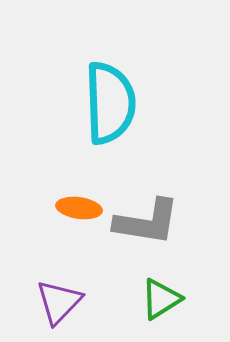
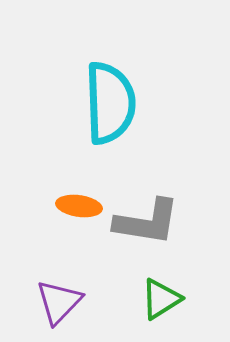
orange ellipse: moved 2 px up
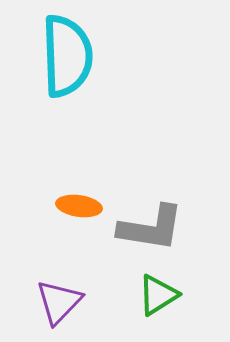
cyan semicircle: moved 43 px left, 47 px up
gray L-shape: moved 4 px right, 6 px down
green triangle: moved 3 px left, 4 px up
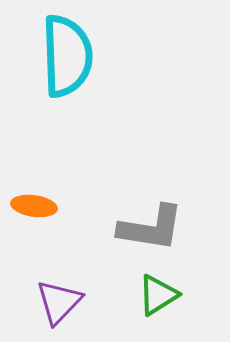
orange ellipse: moved 45 px left
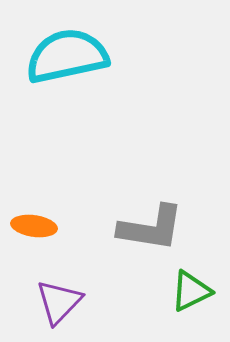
cyan semicircle: rotated 100 degrees counterclockwise
orange ellipse: moved 20 px down
green triangle: moved 33 px right, 4 px up; rotated 6 degrees clockwise
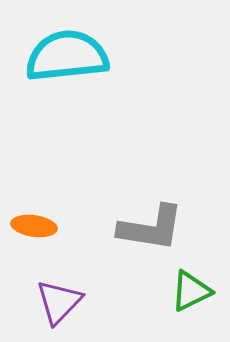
cyan semicircle: rotated 6 degrees clockwise
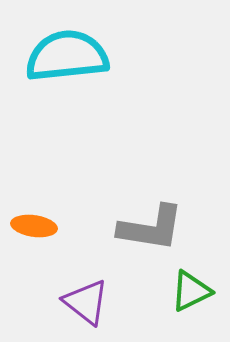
purple triangle: moved 27 px right; rotated 36 degrees counterclockwise
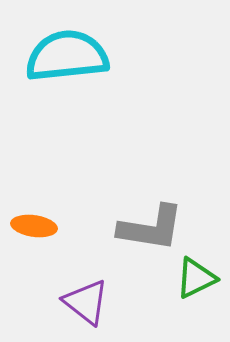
green triangle: moved 5 px right, 13 px up
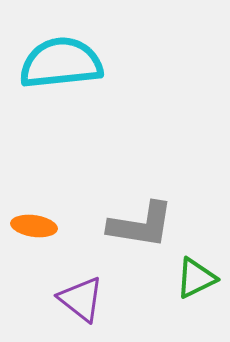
cyan semicircle: moved 6 px left, 7 px down
gray L-shape: moved 10 px left, 3 px up
purple triangle: moved 5 px left, 3 px up
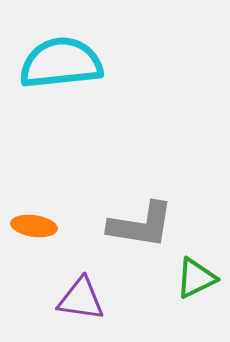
purple triangle: rotated 30 degrees counterclockwise
